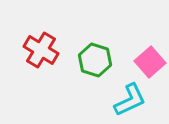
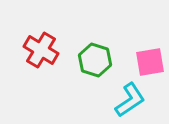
pink square: rotated 32 degrees clockwise
cyan L-shape: rotated 9 degrees counterclockwise
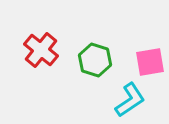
red cross: rotated 8 degrees clockwise
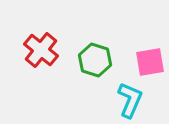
cyan L-shape: rotated 33 degrees counterclockwise
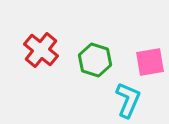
cyan L-shape: moved 2 px left
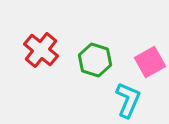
pink square: rotated 20 degrees counterclockwise
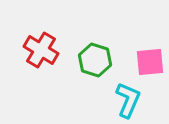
red cross: rotated 8 degrees counterclockwise
pink square: rotated 24 degrees clockwise
